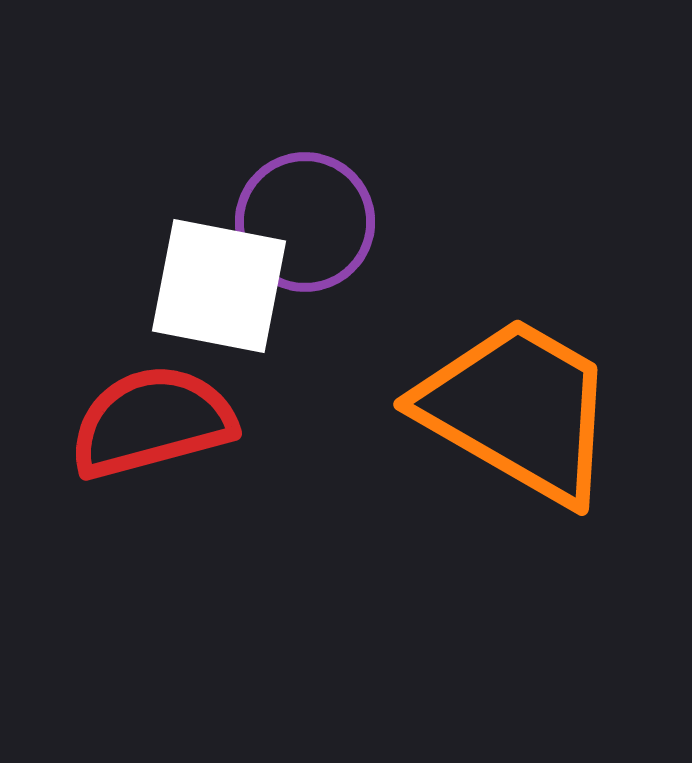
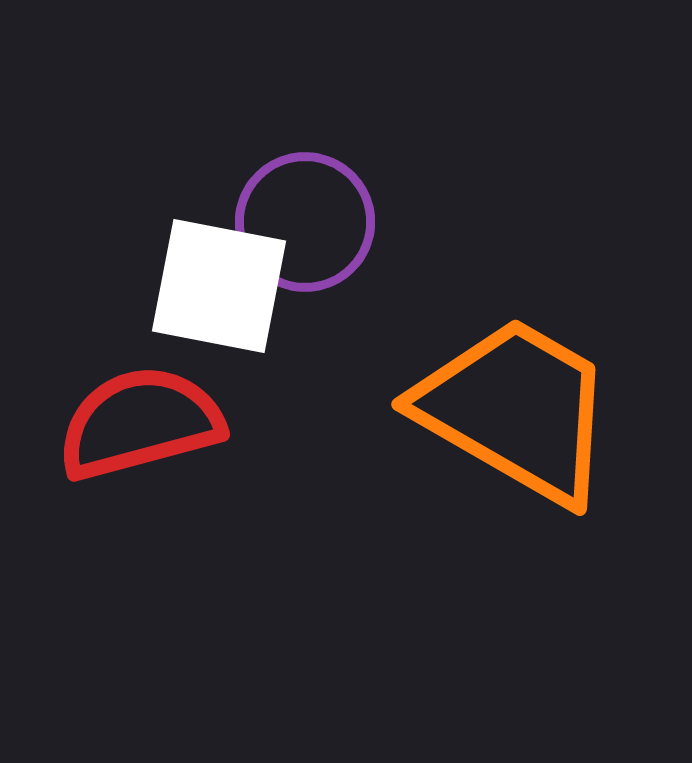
orange trapezoid: moved 2 px left
red semicircle: moved 12 px left, 1 px down
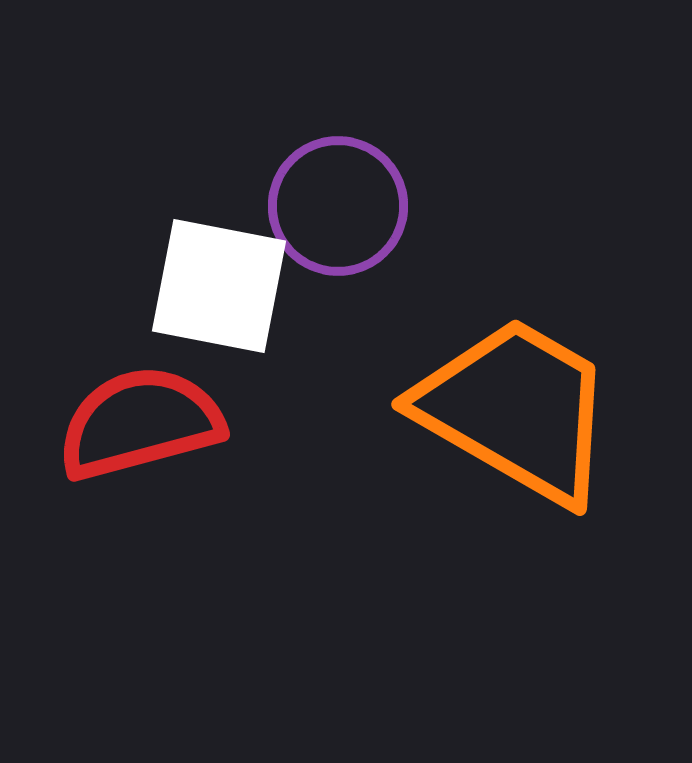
purple circle: moved 33 px right, 16 px up
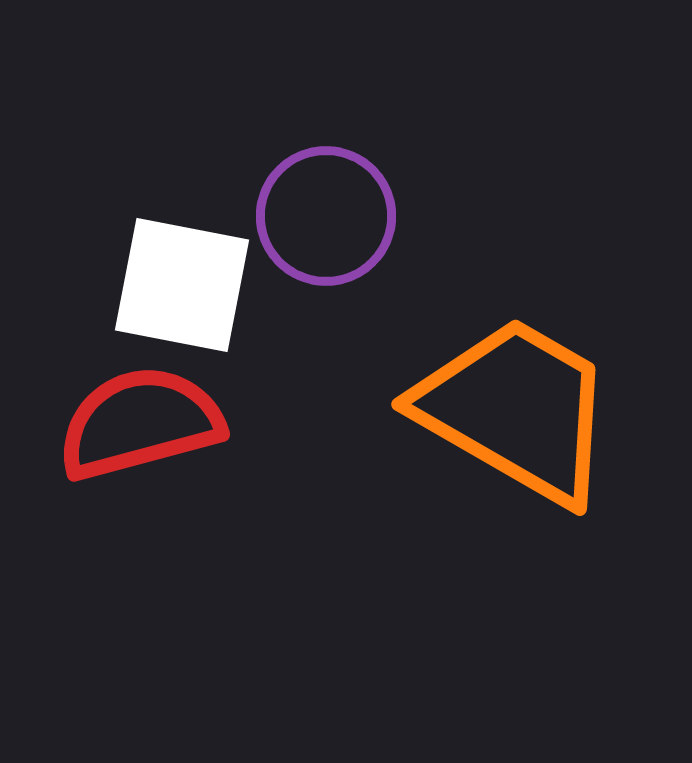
purple circle: moved 12 px left, 10 px down
white square: moved 37 px left, 1 px up
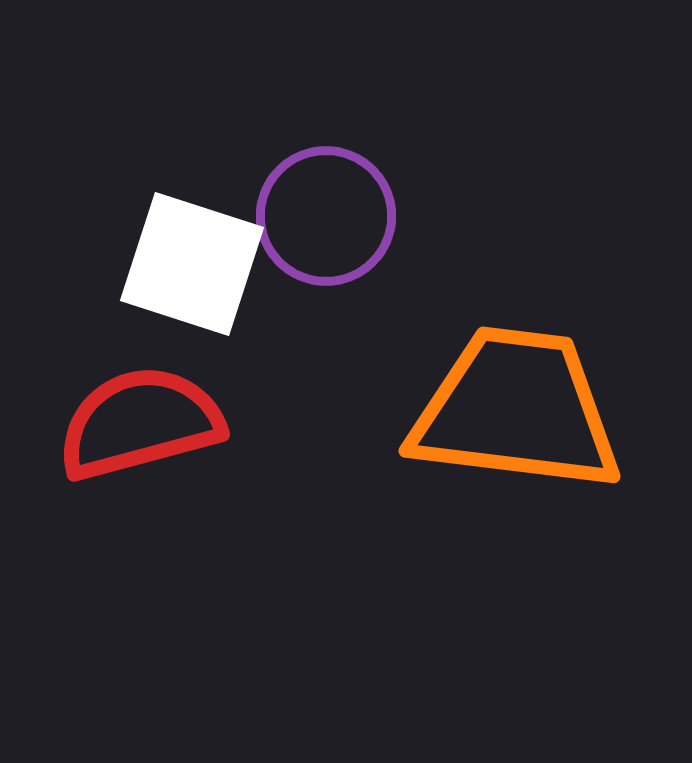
white square: moved 10 px right, 21 px up; rotated 7 degrees clockwise
orange trapezoid: rotated 23 degrees counterclockwise
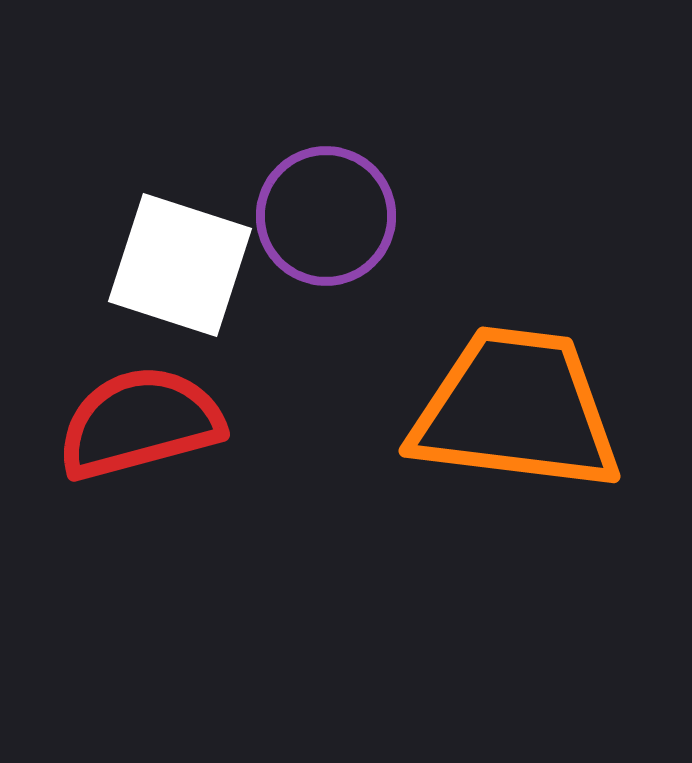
white square: moved 12 px left, 1 px down
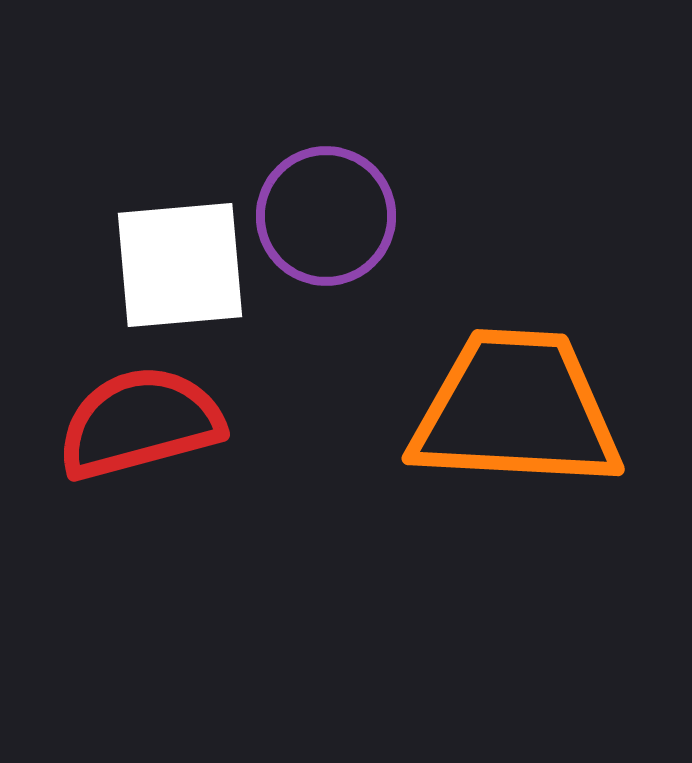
white square: rotated 23 degrees counterclockwise
orange trapezoid: rotated 4 degrees counterclockwise
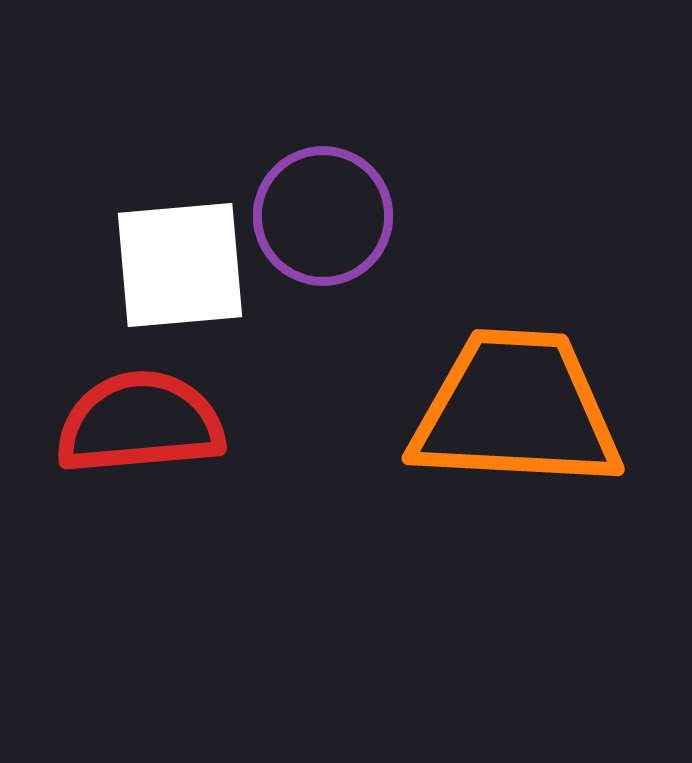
purple circle: moved 3 px left
red semicircle: rotated 10 degrees clockwise
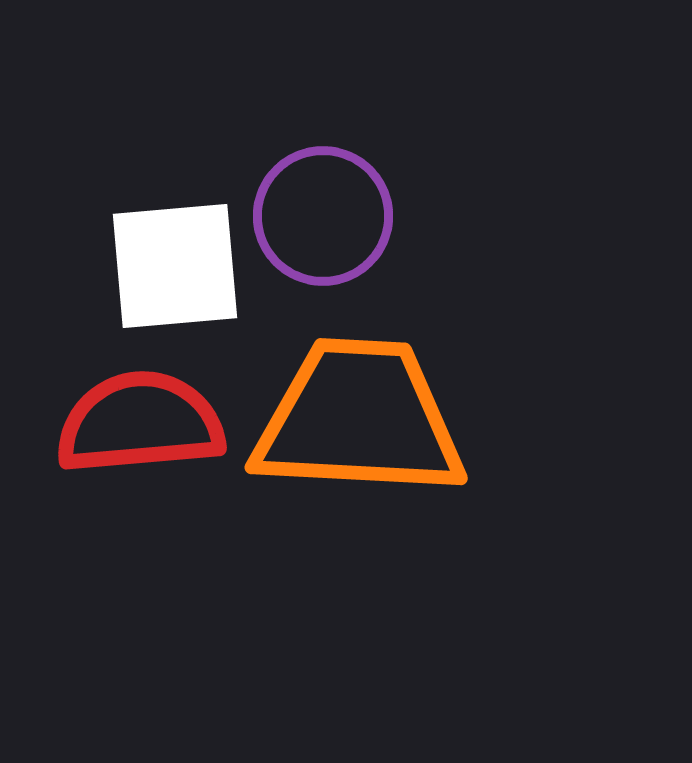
white square: moved 5 px left, 1 px down
orange trapezoid: moved 157 px left, 9 px down
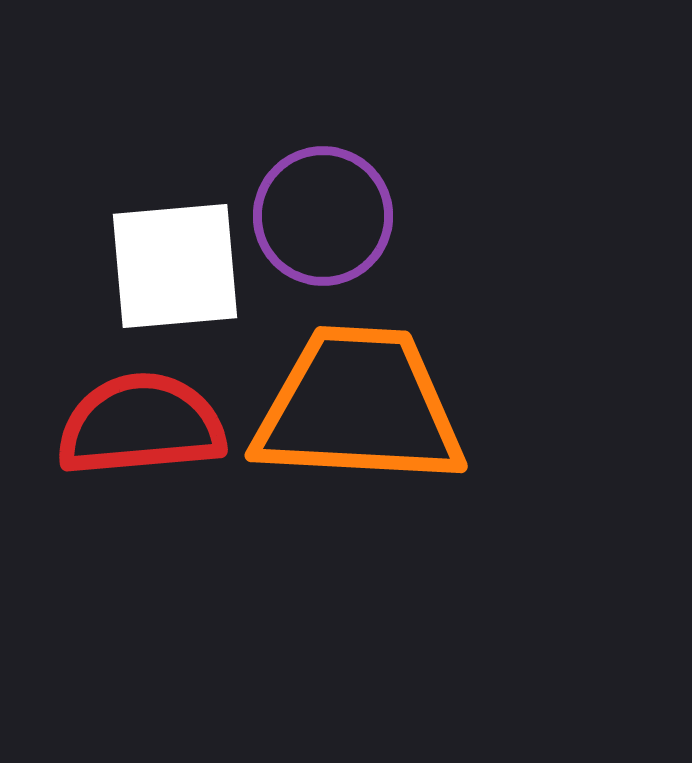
orange trapezoid: moved 12 px up
red semicircle: moved 1 px right, 2 px down
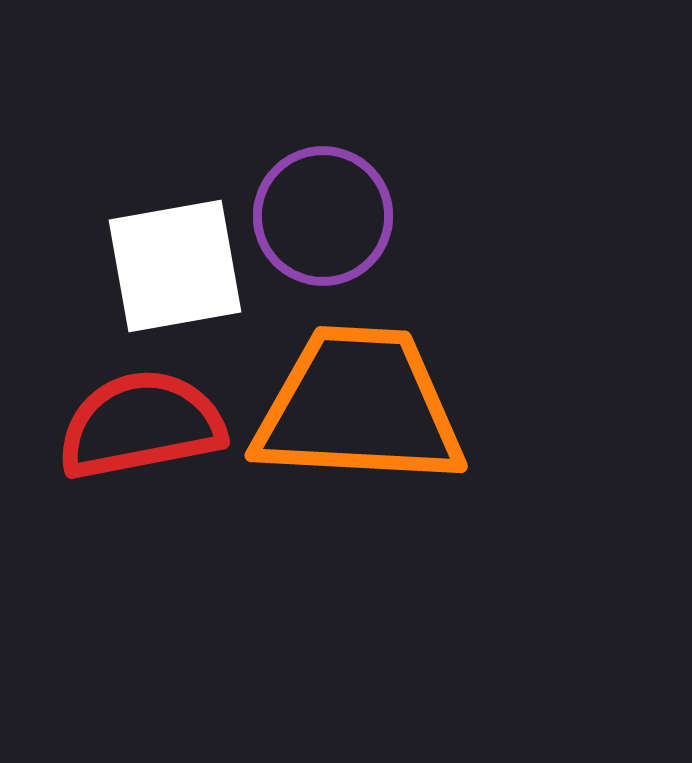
white square: rotated 5 degrees counterclockwise
red semicircle: rotated 6 degrees counterclockwise
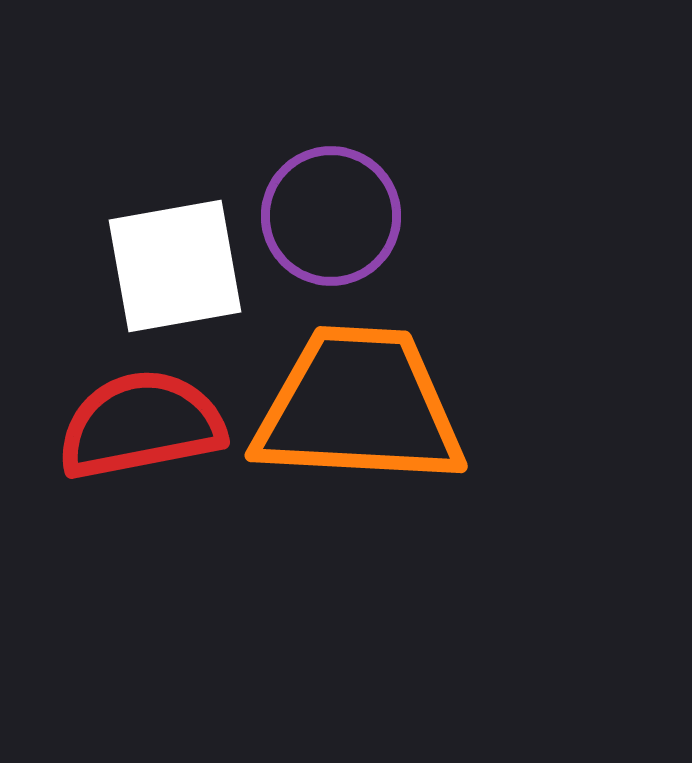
purple circle: moved 8 px right
